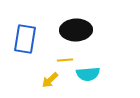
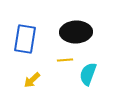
black ellipse: moved 2 px down
cyan semicircle: rotated 115 degrees clockwise
yellow arrow: moved 18 px left
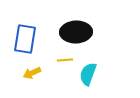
yellow arrow: moved 7 px up; rotated 18 degrees clockwise
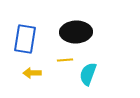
yellow arrow: rotated 24 degrees clockwise
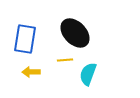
black ellipse: moved 1 px left, 1 px down; rotated 48 degrees clockwise
yellow arrow: moved 1 px left, 1 px up
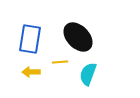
black ellipse: moved 3 px right, 4 px down
blue rectangle: moved 5 px right
yellow line: moved 5 px left, 2 px down
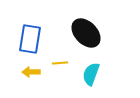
black ellipse: moved 8 px right, 4 px up
yellow line: moved 1 px down
cyan semicircle: moved 3 px right
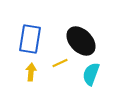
black ellipse: moved 5 px left, 8 px down
yellow line: rotated 21 degrees counterclockwise
yellow arrow: rotated 96 degrees clockwise
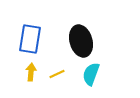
black ellipse: rotated 28 degrees clockwise
yellow line: moved 3 px left, 11 px down
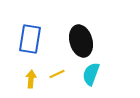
yellow arrow: moved 7 px down
